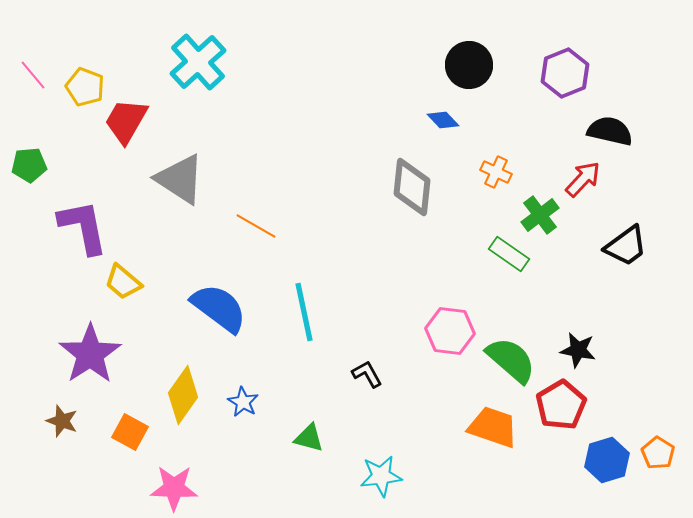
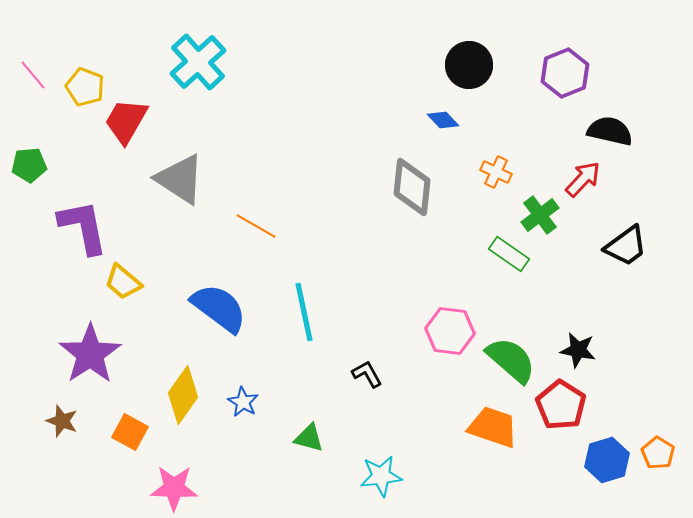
red pentagon: rotated 9 degrees counterclockwise
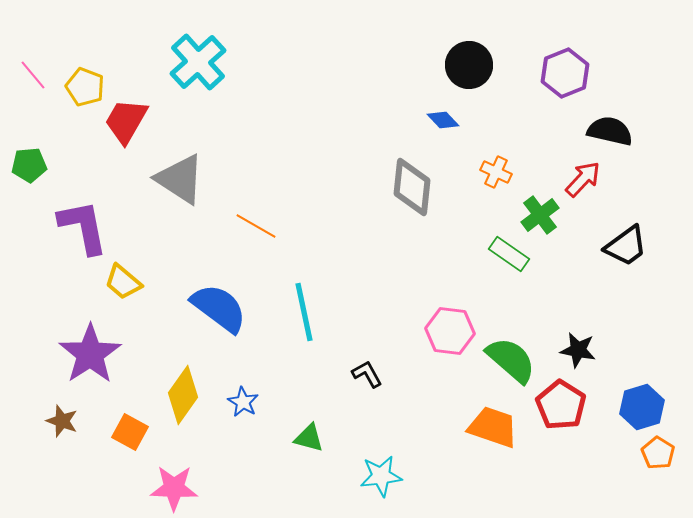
blue hexagon: moved 35 px right, 53 px up
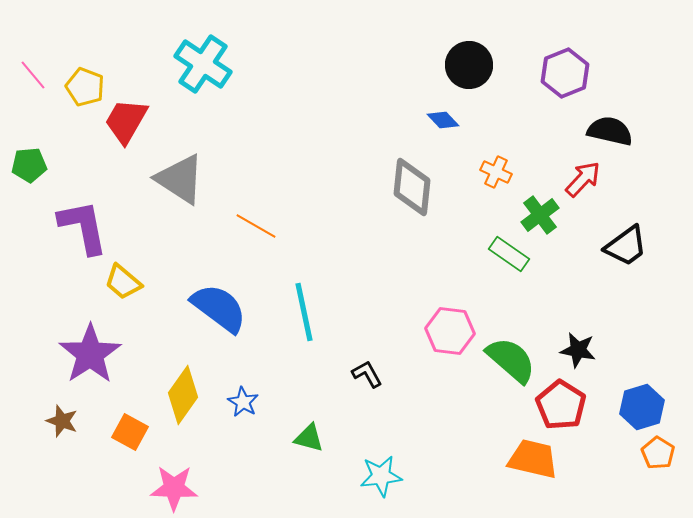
cyan cross: moved 5 px right, 2 px down; rotated 14 degrees counterclockwise
orange trapezoid: moved 40 px right, 32 px down; rotated 6 degrees counterclockwise
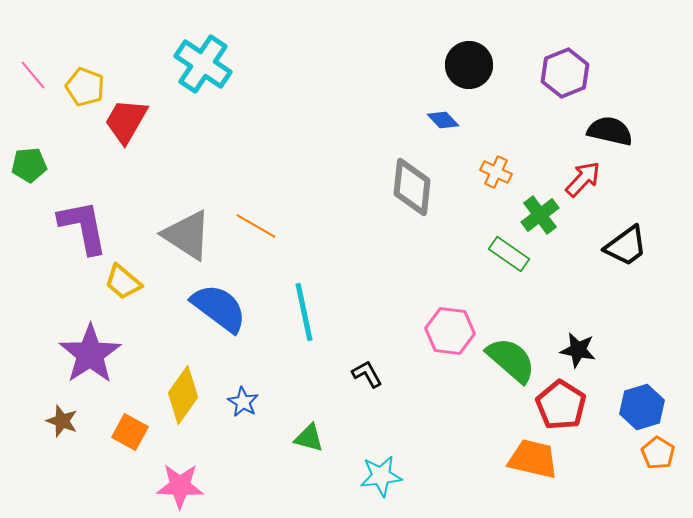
gray triangle: moved 7 px right, 56 px down
pink star: moved 6 px right, 2 px up
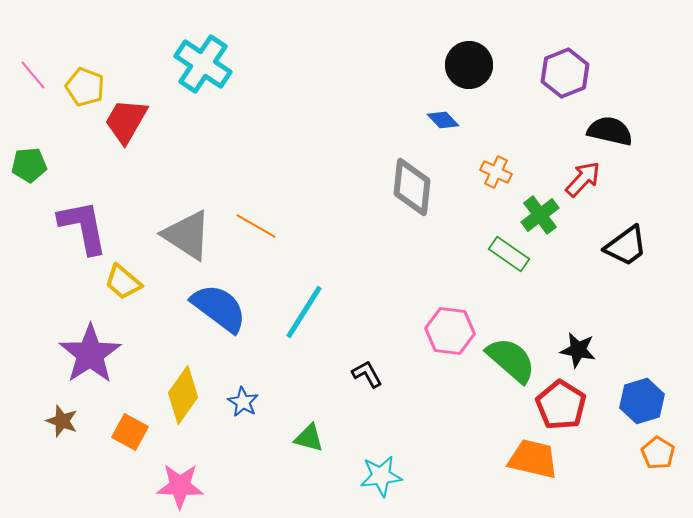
cyan line: rotated 44 degrees clockwise
blue hexagon: moved 6 px up
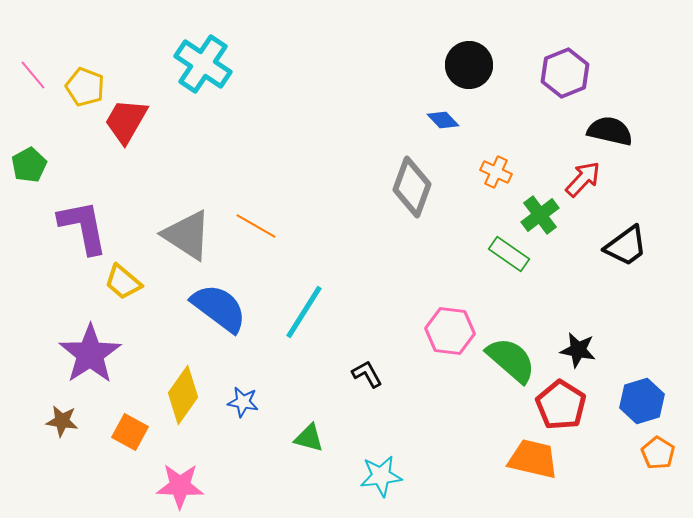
green pentagon: rotated 24 degrees counterclockwise
gray diamond: rotated 14 degrees clockwise
blue star: rotated 20 degrees counterclockwise
brown star: rotated 12 degrees counterclockwise
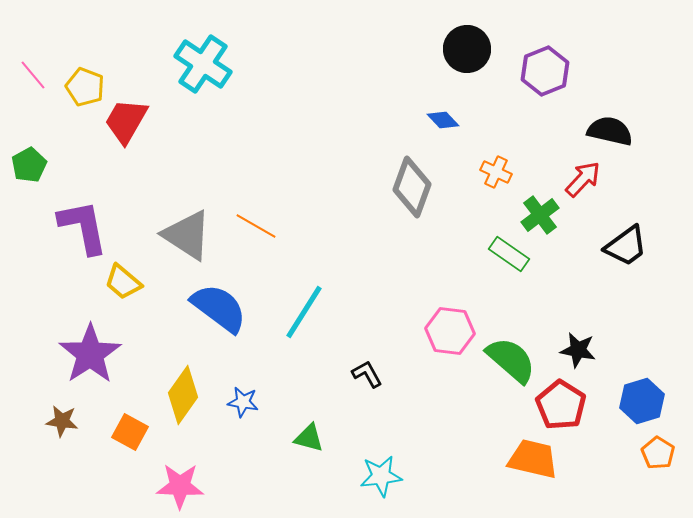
black circle: moved 2 px left, 16 px up
purple hexagon: moved 20 px left, 2 px up
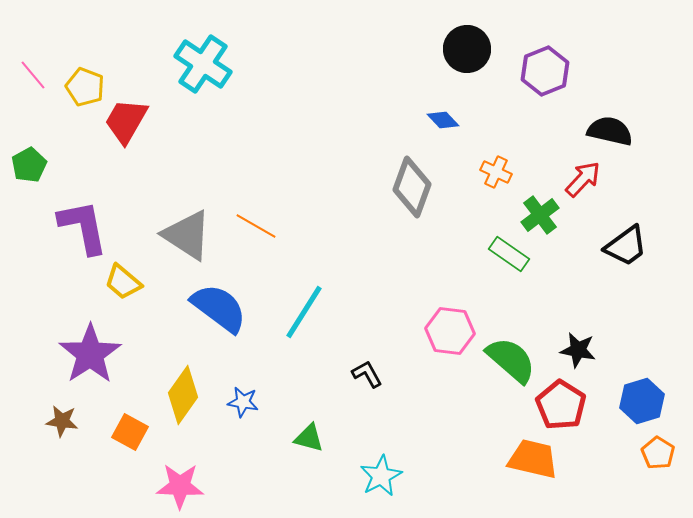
cyan star: rotated 21 degrees counterclockwise
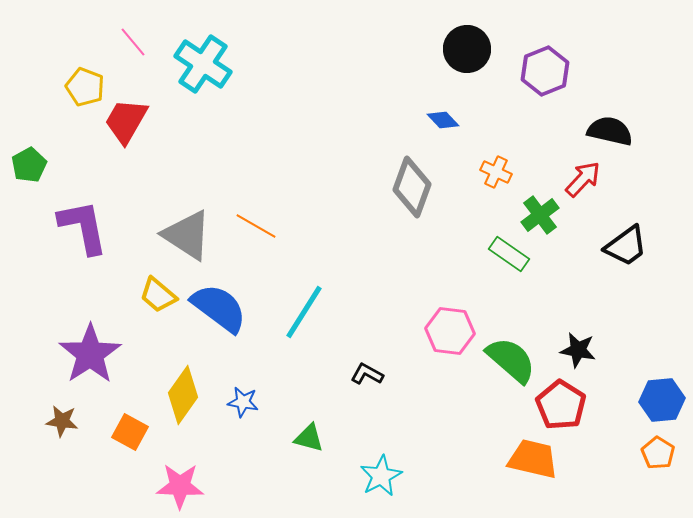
pink line: moved 100 px right, 33 px up
yellow trapezoid: moved 35 px right, 13 px down
black L-shape: rotated 32 degrees counterclockwise
blue hexagon: moved 20 px right, 1 px up; rotated 12 degrees clockwise
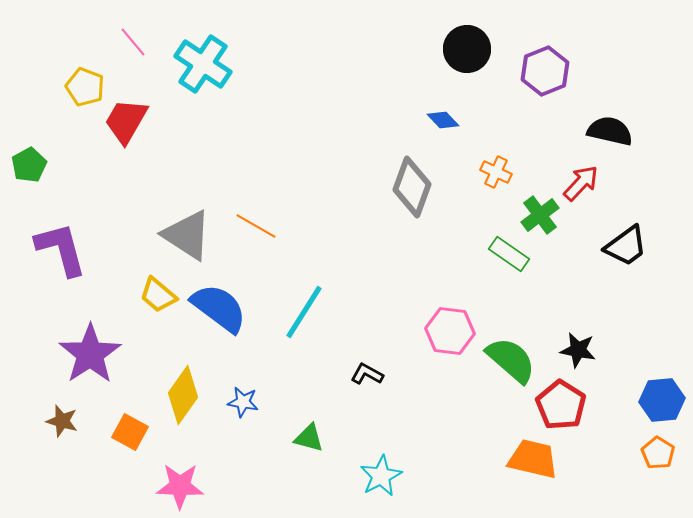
red arrow: moved 2 px left, 4 px down
purple L-shape: moved 22 px left, 22 px down; rotated 4 degrees counterclockwise
brown star: rotated 8 degrees clockwise
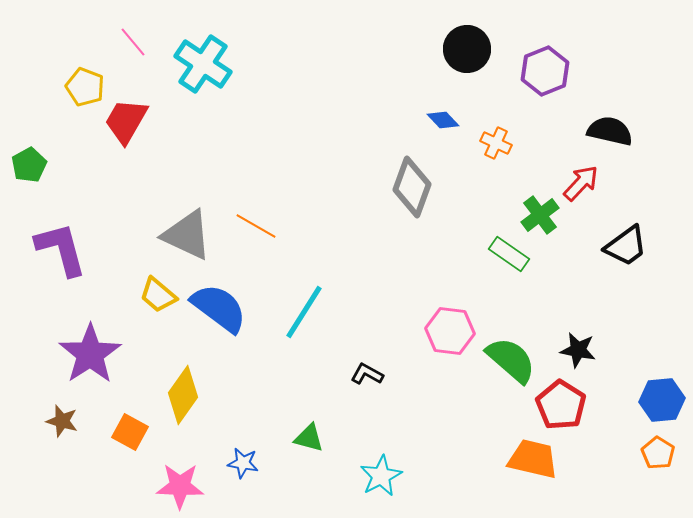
orange cross: moved 29 px up
gray triangle: rotated 8 degrees counterclockwise
blue star: moved 61 px down
